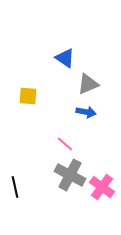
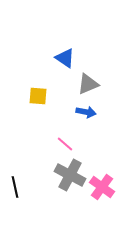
yellow square: moved 10 px right
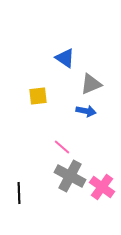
gray triangle: moved 3 px right
yellow square: rotated 12 degrees counterclockwise
blue arrow: moved 1 px up
pink line: moved 3 px left, 3 px down
gray cross: moved 1 px down
black line: moved 4 px right, 6 px down; rotated 10 degrees clockwise
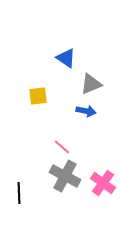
blue triangle: moved 1 px right
gray cross: moved 5 px left
pink cross: moved 1 px right, 4 px up
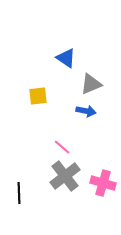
gray cross: rotated 24 degrees clockwise
pink cross: rotated 20 degrees counterclockwise
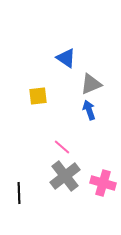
blue arrow: moved 3 px right, 1 px up; rotated 120 degrees counterclockwise
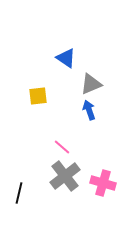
black line: rotated 15 degrees clockwise
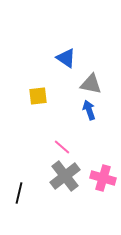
gray triangle: rotated 35 degrees clockwise
pink cross: moved 5 px up
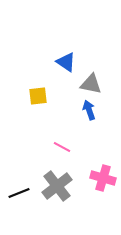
blue triangle: moved 4 px down
pink line: rotated 12 degrees counterclockwise
gray cross: moved 8 px left, 10 px down
black line: rotated 55 degrees clockwise
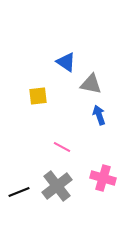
blue arrow: moved 10 px right, 5 px down
black line: moved 1 px up
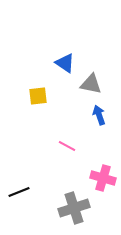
blue triangle: moved 1 px left, 1 px down
pink line: moved 5 px right, 1 px up
gray cross: moved 17 px right, 22 px down; rotated 20 degrees clockwise
